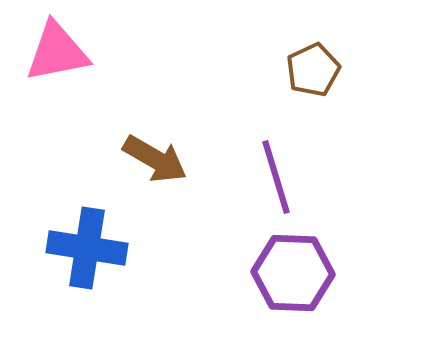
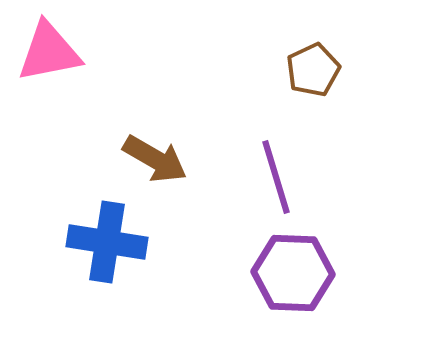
pink triangle: moved 8 px left
blue cross: moved 20 px right, 6 px up
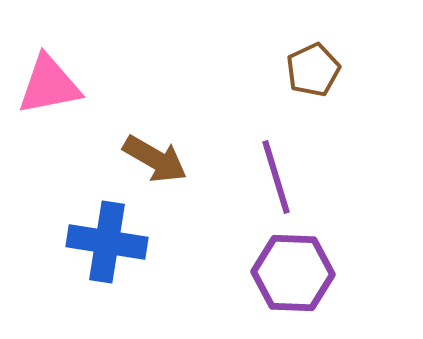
pink triangle: moved 33 px down
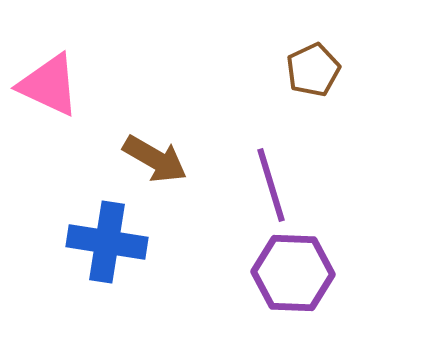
pink triangle: rotated 36 degrees clockwise
purple line: moved 5 px left, 8 px down
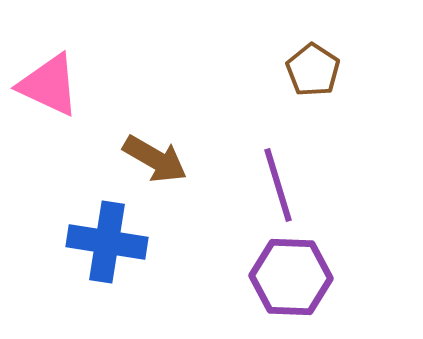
brown pentagon: rotated 14 degrees counterclockwise
purple line: moved 7 px right
purple hexagon: moved 2 px left, 4 px down
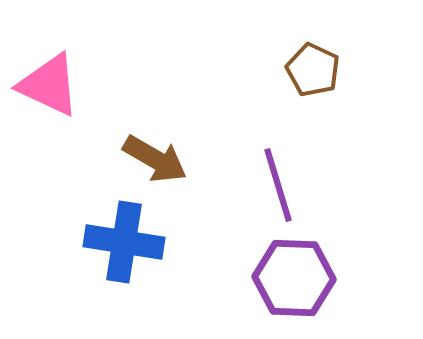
brown pentagon: rotated 8 degrees counterclockwise
blue cross: moved 17 px right
purple hexagon: moved 3 px right, 1 px down
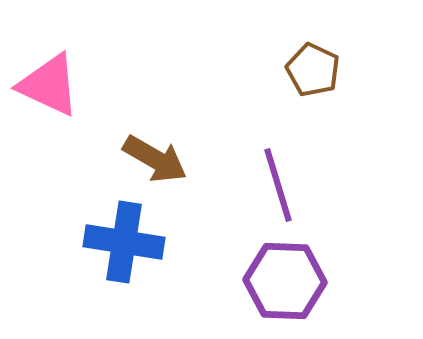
purple hexagon: moved 9 px left, 3 px down
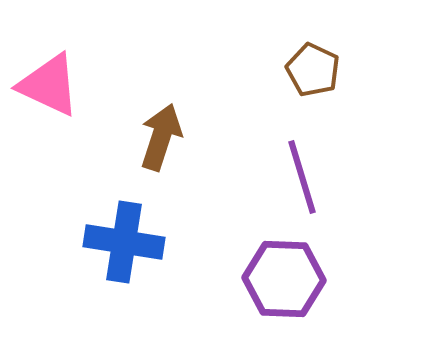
brown arrow: moved 6 px right, 22 px up; rotated 102 degrees counterclockwise
purple line: moved 24 px right, 8 px up
purple hexagon: moved 1 px left, 2 px up
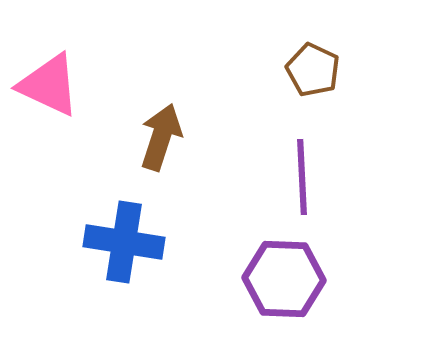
purple line: rotated 14 degrees clockwise
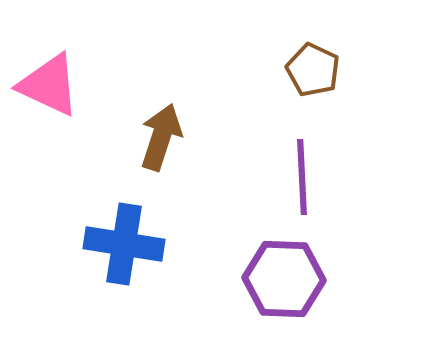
blue cross: moved 2 px down
